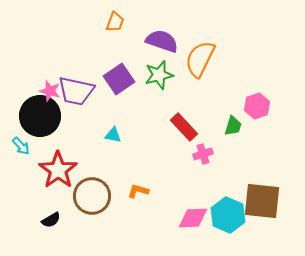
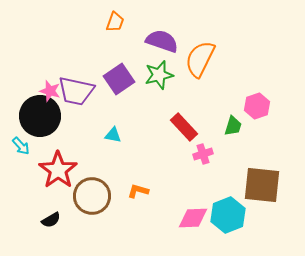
brown square: moved 16 px up
cyan hexagon: rotated 16 degrees clockwise
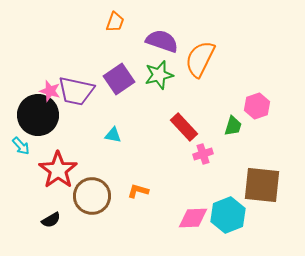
black circle: moved 2 px left, 1 px up
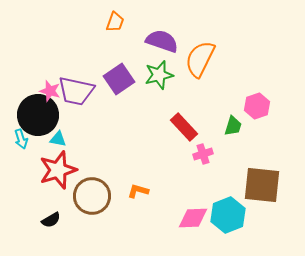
cyan triangle: moved 55 px left, 4 px down
cyan arrow: moved 7 px up; rotated 24 degrees clockwise
red star: rotated 18 degrees clockwise
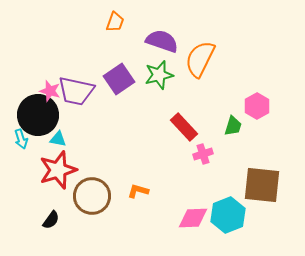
pink hexagon: rotated 10 degrees counterclockwise
black semicircle: rotated 24 degrees counterclockwise
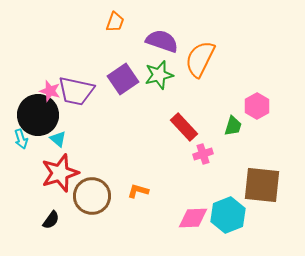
purple square: moved 4 px right
cyan triangle: rotated 30 degrees clockwise
red star: moved 2 px right, 3 px down
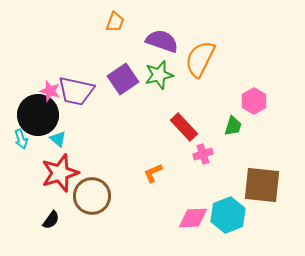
pink hexagon: moved 3 px left, 5 px up
orange L-shape: moved 15 px right, 18 px up; rotated 40 degrees counterclockwise
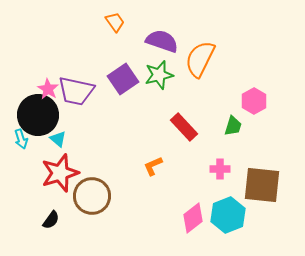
orange trapezoid: rotated 55 degrees counterclockwise
pink star: moved 2 px left, 2 px up; rotated 15 degrees clockwise
pink cross: moved 17 px right, 15 px down; rotated 18 degrees clockwise
orange L-shape: moved 7 px up
pink diamond: rotated 36 degrees counterclockwise
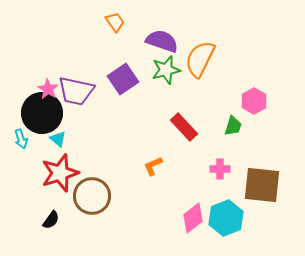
green star: moved 7 px right, 5 px up
black circle: moved 4 px right, 2 px up
cyan hexagon: moved 2 px left, 3 px down
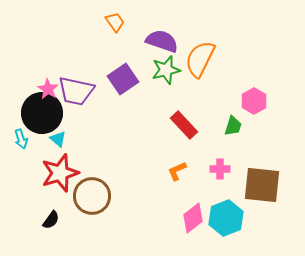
red rectangle: moved 2 px up
orange L-shape: moved 24 px right, 5 px down
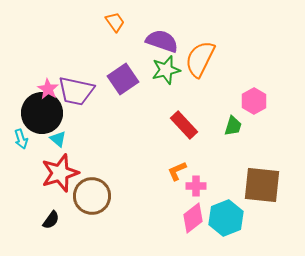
pink cross: moved 24 px left, 17 px down
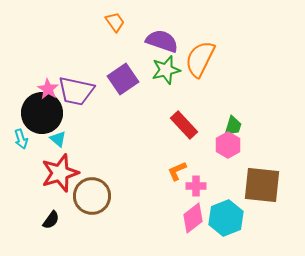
pink hexagon: moved 26 px left, 44 px down
